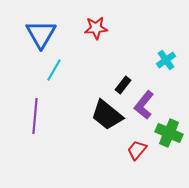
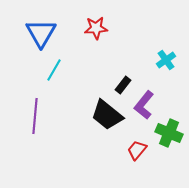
blue triangle: moved 1 px up
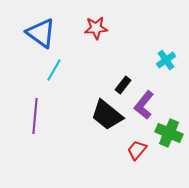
blue triangle: rotated 24 degrees counterclockwise
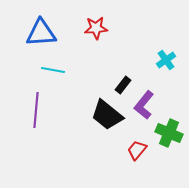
blue triangle: rotated 40 degrees counterclockwise
cyan line: moved 1 px left; rotated 70 degrees clockwise
purple line: moved 1 px right, 6 px up
